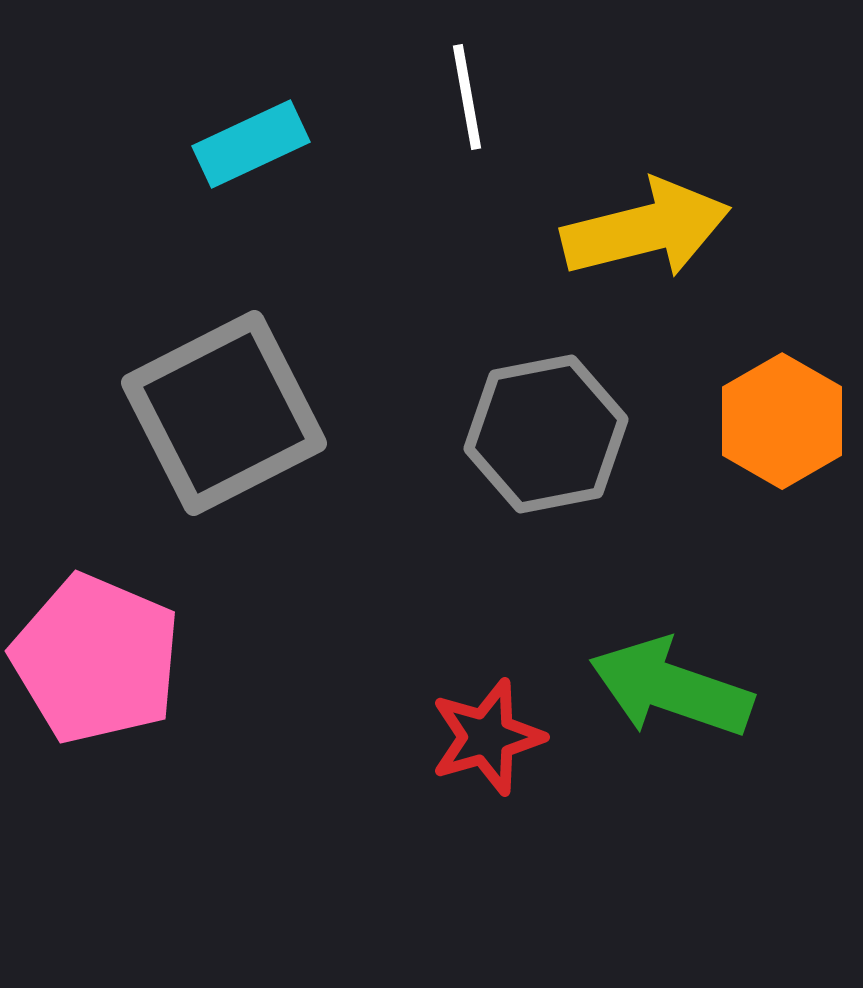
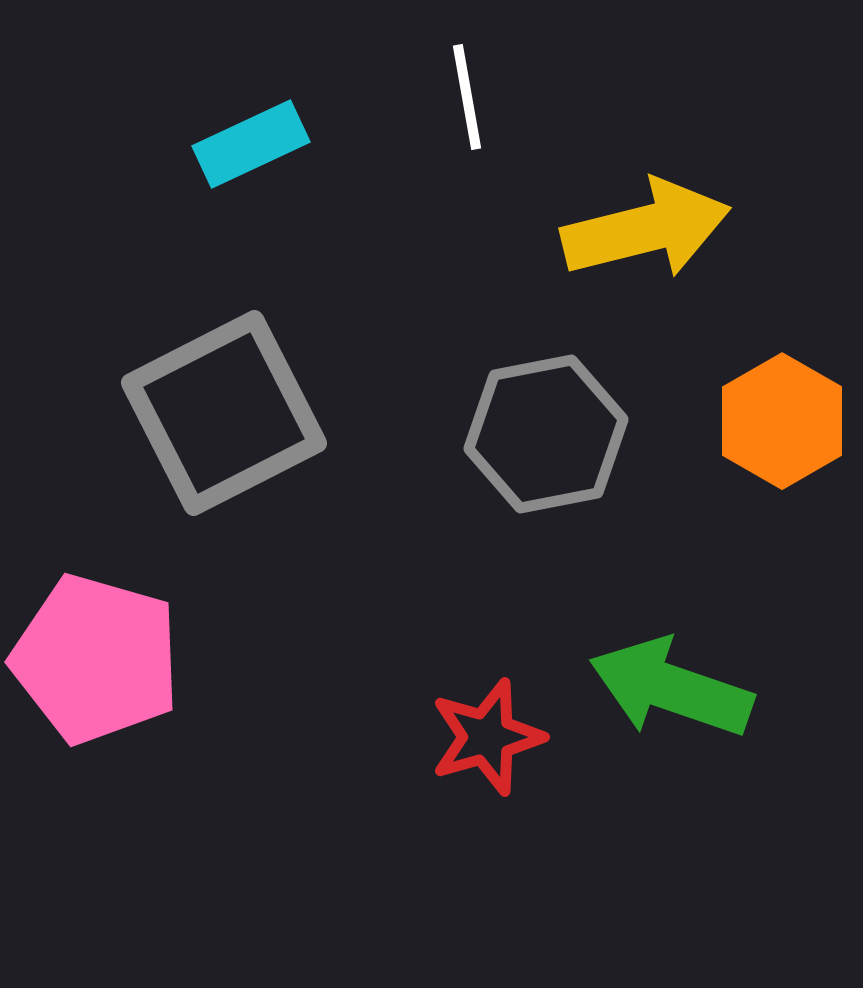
pink pentagon: rotated 7 degrees counterclockwise
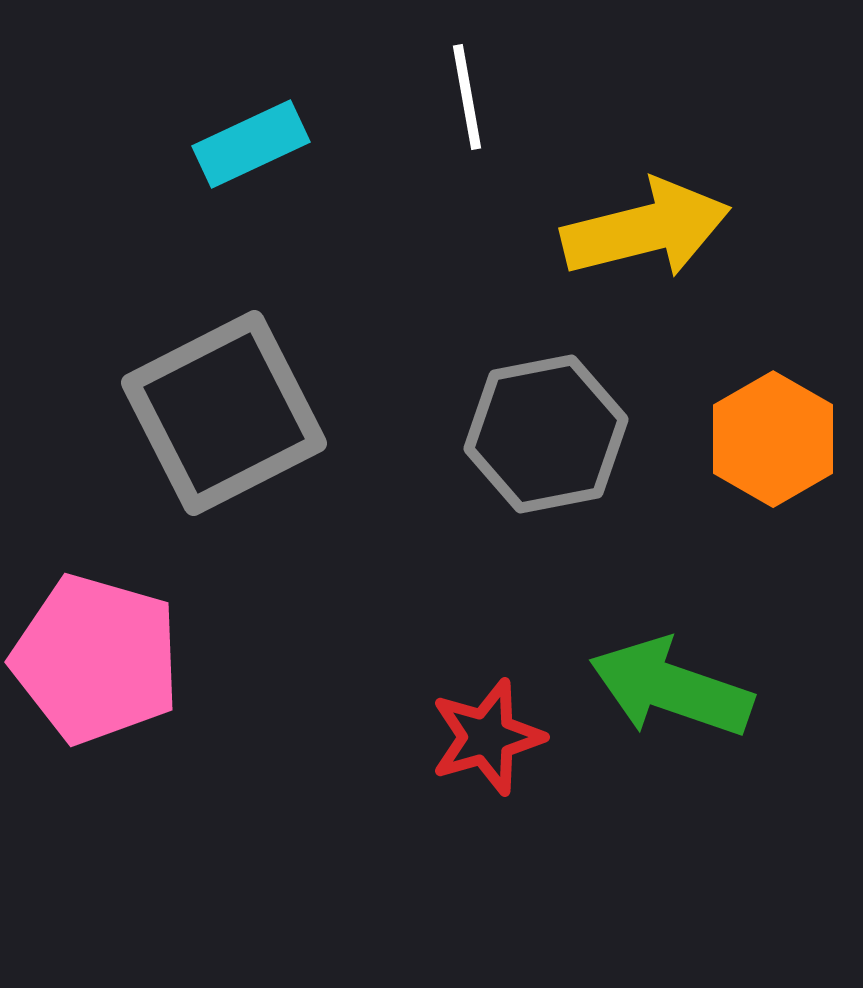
orange hexagon: moved 9 px left, 18 px down
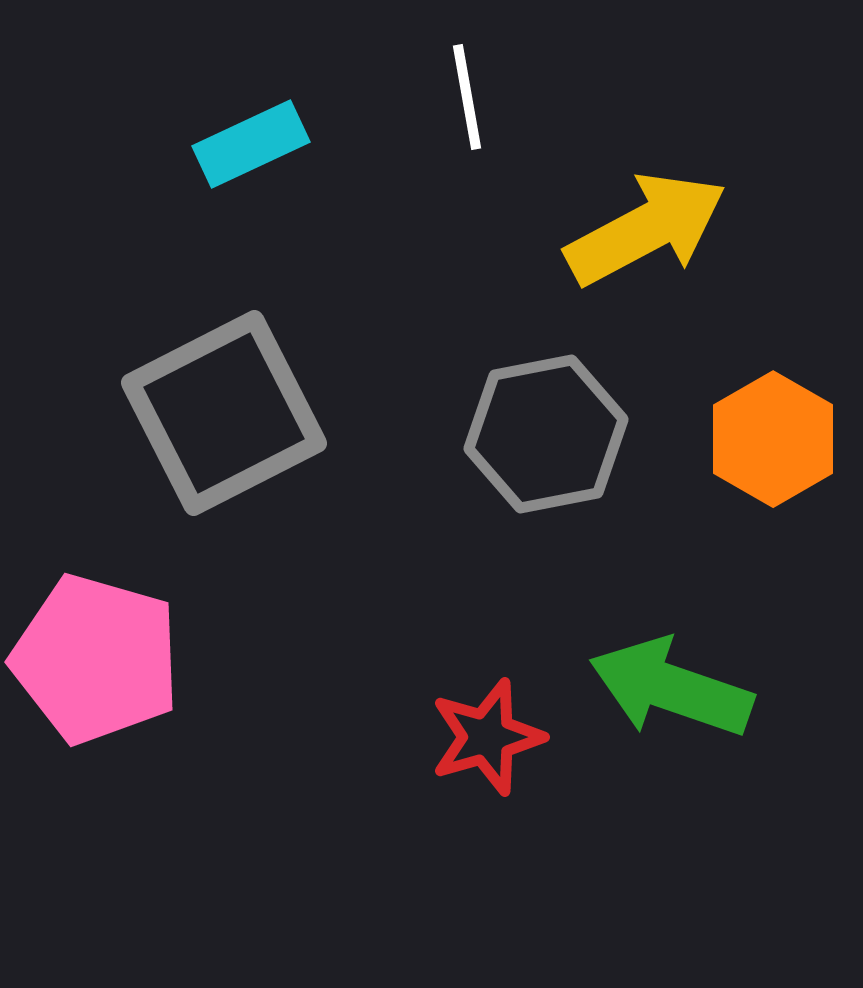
yellow arrow: rotated 14 degrees counterclockwise
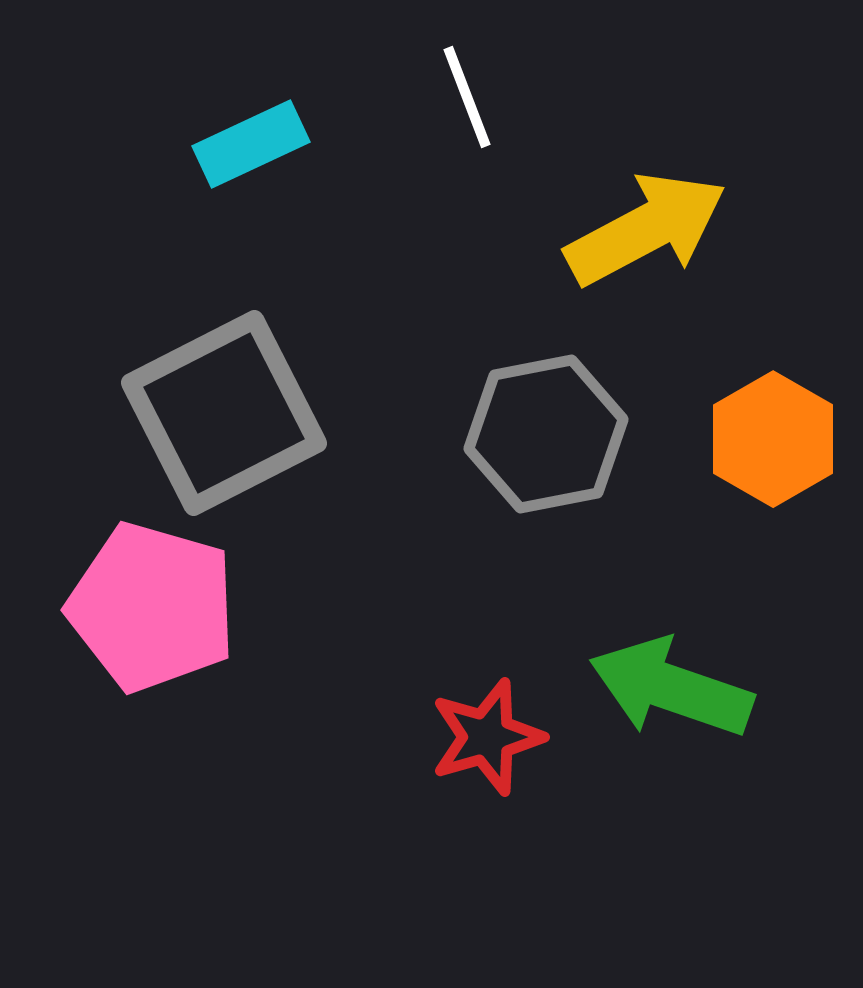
white line: rotated 11 degrees counterclockwise
pink pentagon: moved 56 px right, 52 px up
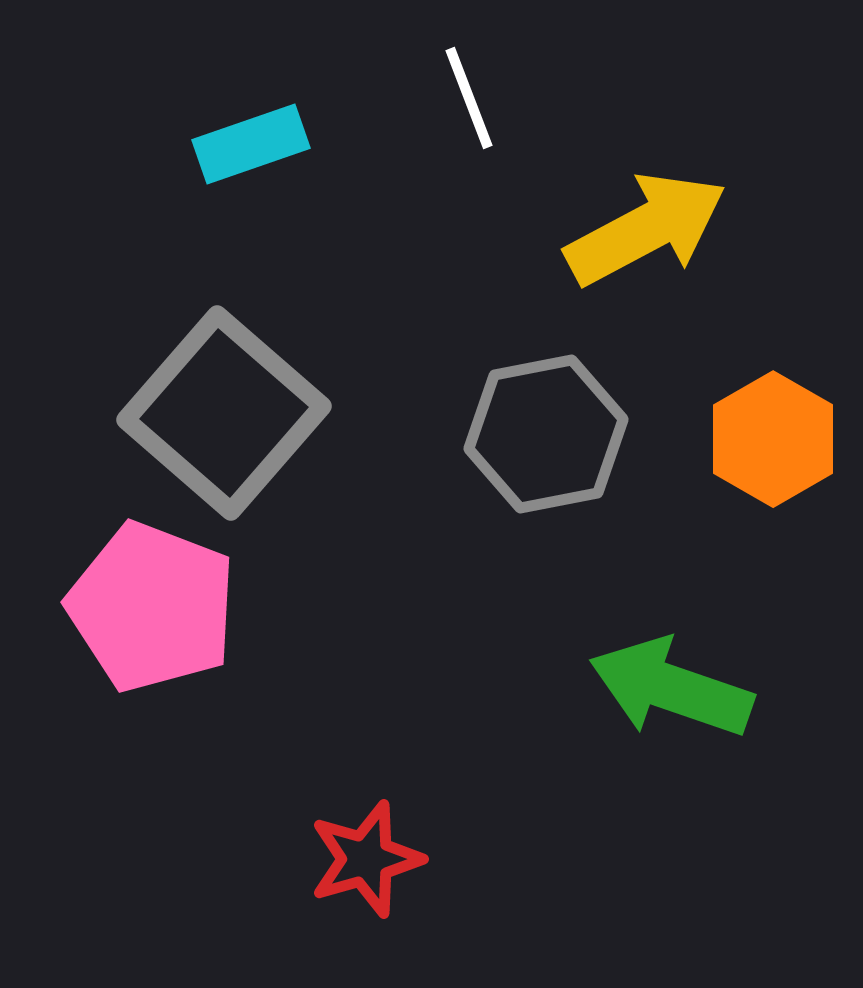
white line: moved 2 px right, 1 px down
cyan rectangle: rotated 6 degrees clockwise
gray square: rotated 22 degrees counterclockwise
pink pentagon: rotated 5 degrees clockwise
red star: moved 121 px left, 122 px down
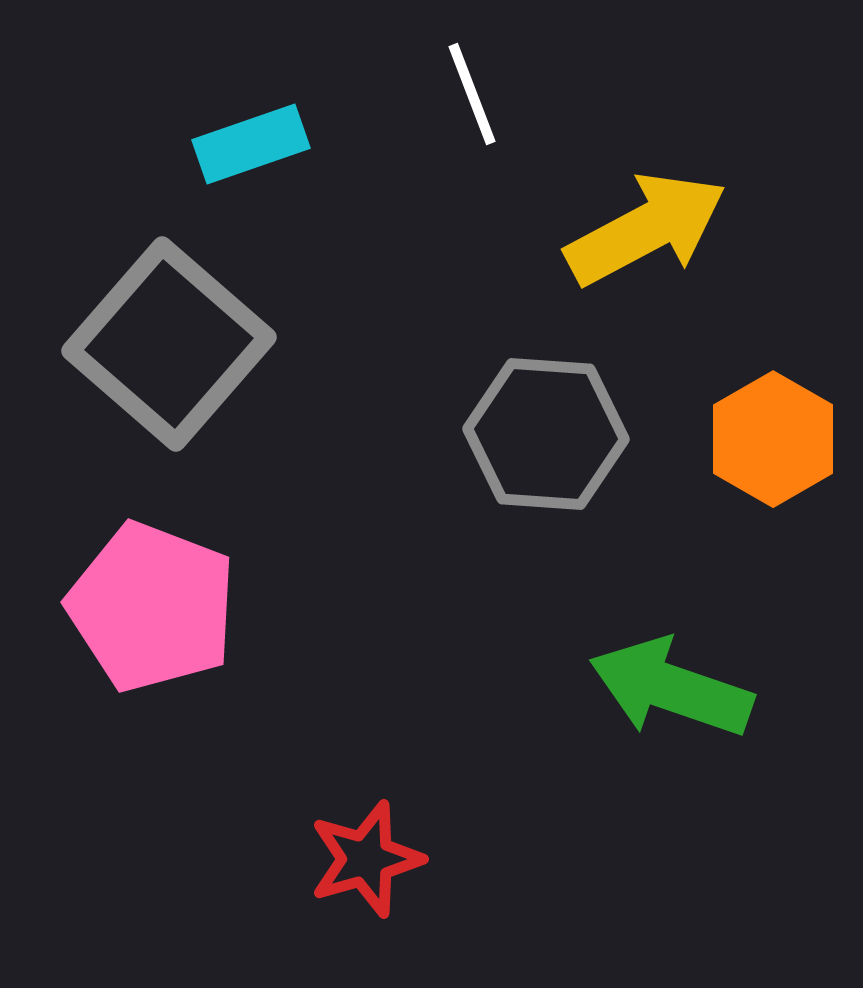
white line: moved 3 px right, 4 px up
gray square: moved 55 px left, 69 px up
gray hexagon: rotated 15 degrees clockwise
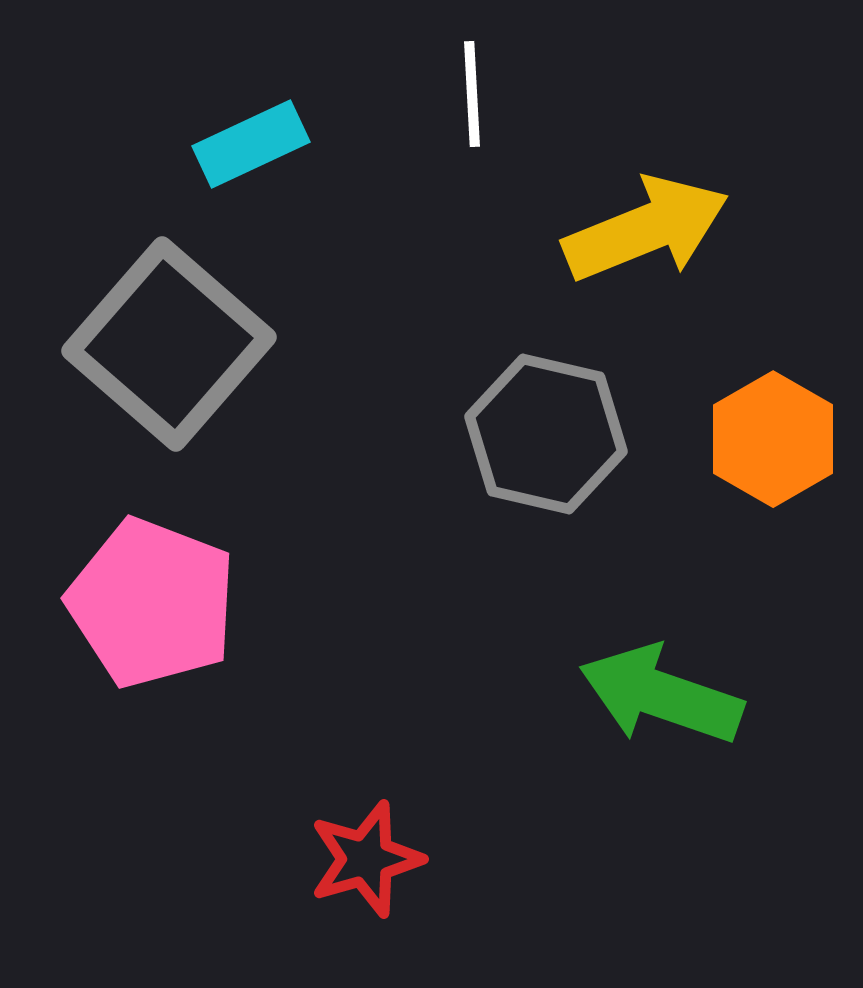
white line: rotated 18 degrees clockwise
cyan rectangle: rotated 6 degrees counterclockwise
yellow arrow: rotated 6 degrees clockwise
gray hexagon: rotated 9 degrees clockwise
pink pentagon: moved 4 px up
green arrow: moved 10 px left, 7 px down
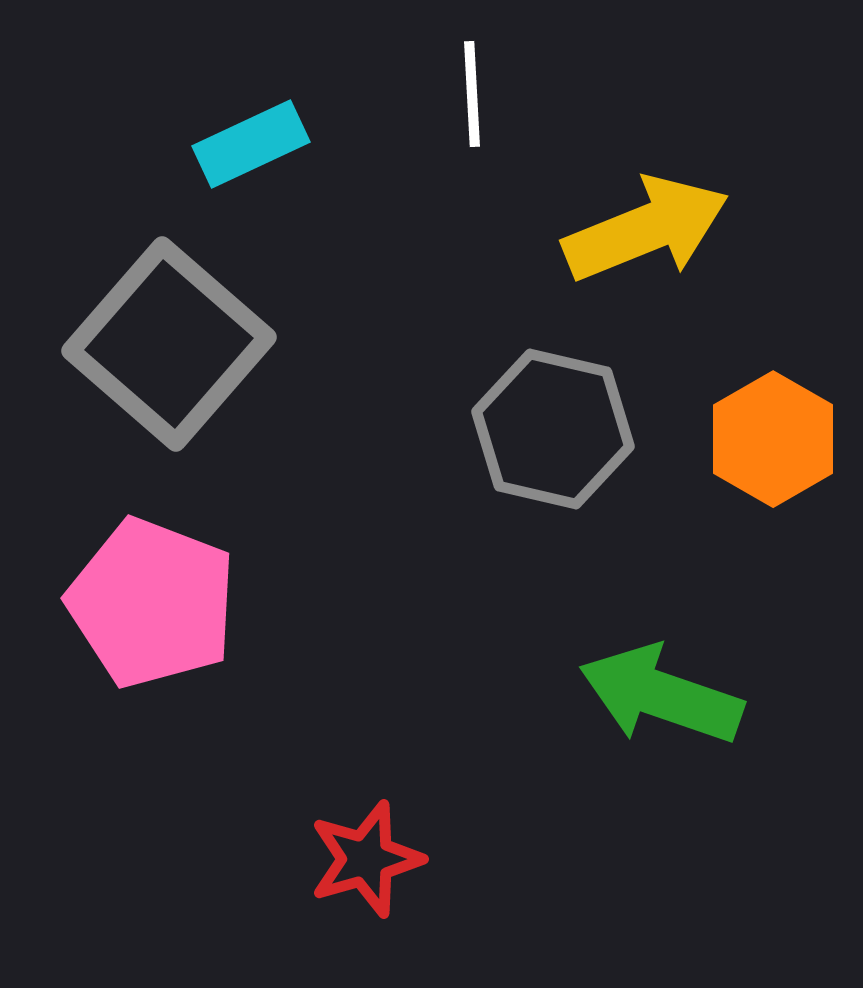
gray hexagon: moved 7 px right, 5 px up
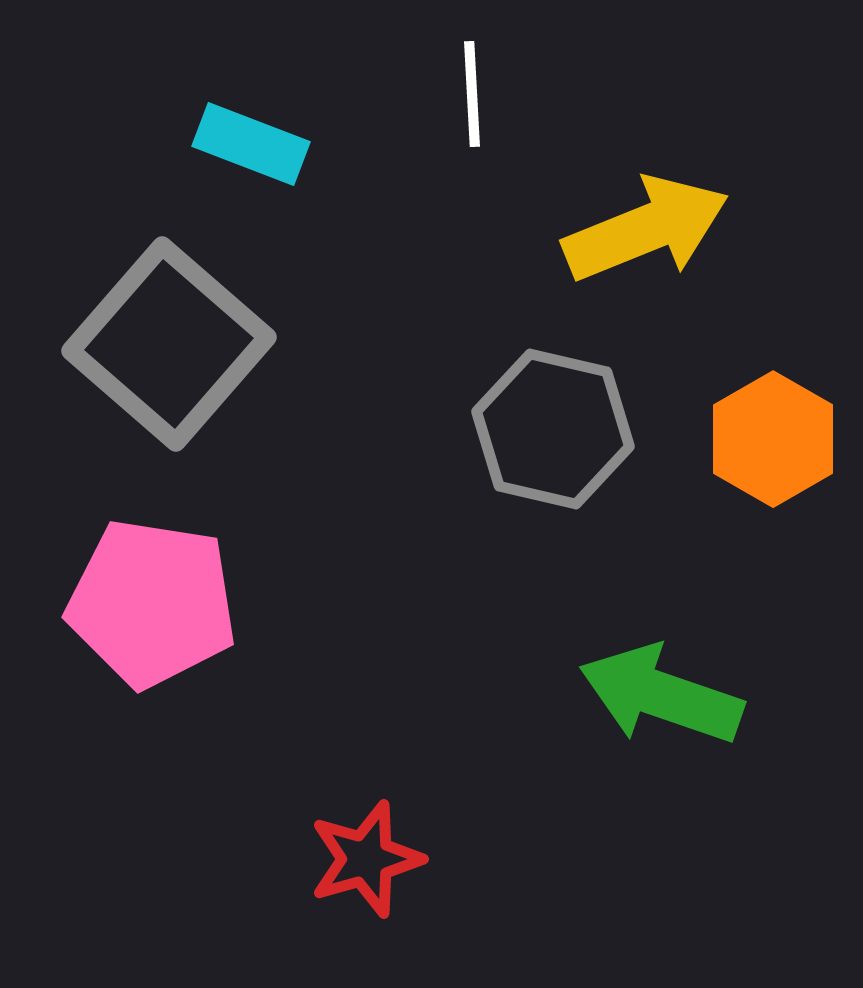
cyan rectangle: rotated 46 degrees clockwise
pink pentagon: rotated 12 degrees counterclockwise
